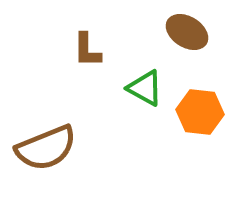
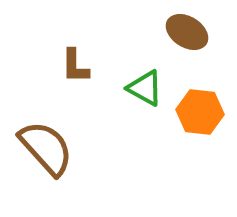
brown L-shape: moved 12 px left, 16 px down
brown semicircle: rotated 110 degrees counterclockwise
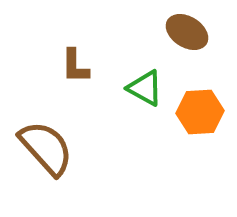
orange hexagon: rotated 9 degrees counterclockwise
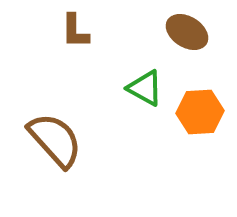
brown L-shape: moved 35 px up
brown semicircle: moved 9 px right, 8 px up
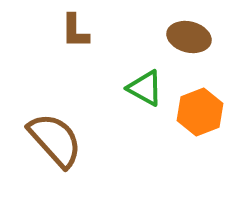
brown ellipse: moved 2 px right, 5 px down; rotated 18 degrees counterclockwise
orange hexagon: rotated 18 degrees counterclockwise
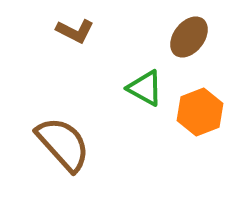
brown L-shape: rotated 63 degrees counterclockwise
brown ellipse: rotated 66 degrees counterclockwise
brown semicircle: moved 8 px right, 4 px down
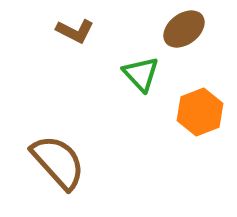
brown ellipse: moved 5 px left, 8 px up; rotated 15 degrees clockwise
green triangle: moved 4 px left, 14 px up; rotated 18 degrees clockwise
brown semicircle: moved 5 px left, 18 px down
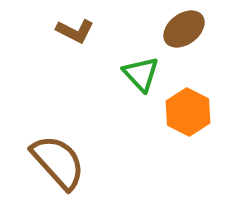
orange hexagon: moved 12 px left; rotated 12 degrees counterclockwise
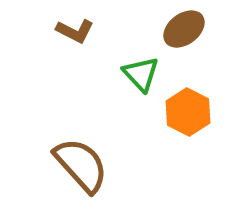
brown semicircle: moved 23 px right, 3 px down
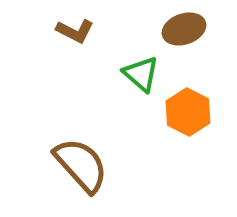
brown ellipse: rotated 18 degrees clockwise
green triangle: rotated 6 degrees counterclockwise
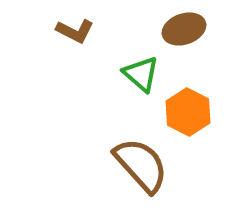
brown semicircle: moved 60 px right
